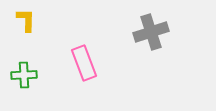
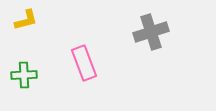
yellow L-shape: rotated 75 degrees clockwise
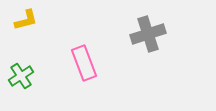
gray cross: moved 3 px left, 2 px down
green cross: moved 3 px left, 1 px down; rotated 30 degrees counterclockwise
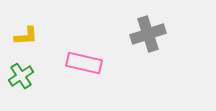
yellow L-shape: moved 16 px down; rotated 10 degrees clockwise
pink rectangle: rotated 56 degrees counterclockwise
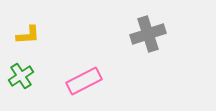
yellow L-shape: moved 2 px right, 1 px up
pink rectangle: moved 18 px down; rotated 40 degrees counterclockwise
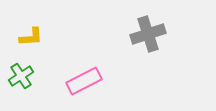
yellow L-shape: moved 3 px right, 2 px down
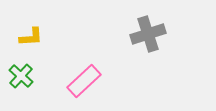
green cross: rotated 15 degrees counterclockwise
pink rectangle: rotated 16 degrees counterclockwise
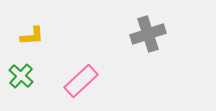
yellow L-shape: moved 1 px right, 1 px up
pink rectangle: moved 3 px left
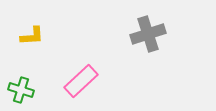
green cross: moved 14 px down; rotated 25 degrees counterclockwise
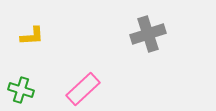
pink rectangle: moved 2 px right, 8 px down
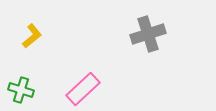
yellow L-shape: rotated 35 degrees counterclockwise
